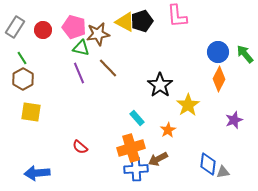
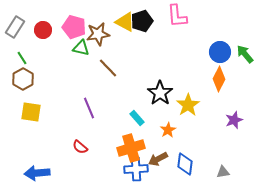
blue circle: moved 2 px right
purple line: moved 10 px right, 35 px down
black star: moved 8 px down
blue diamond: moved 23 px left
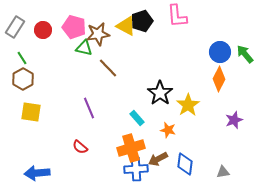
yellow triangle: moved 1 px right, 4 px down
green triangle: moved 3 px right
orange star: rotated 28 degrees counterclockwise
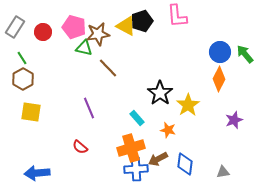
red circle: moved 2 px down
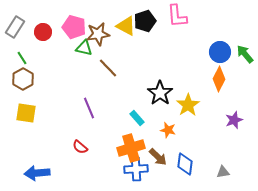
black pentagon: moved 3 px right
yellow square: moved 5 px left, 1 px down
brown arrow: moved 2 px up; rotated 108 degrees counterclockwise
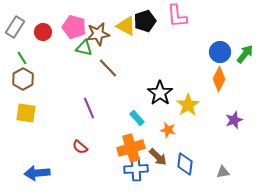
green arrow: rotated 78 degrees clockwise
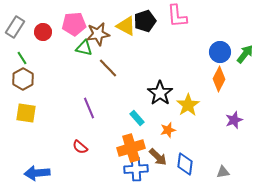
pink pentagon: moved 3 px up; rotated 20 degrees counterclockwise
orange star: rotated 28 degrees counterclockwise
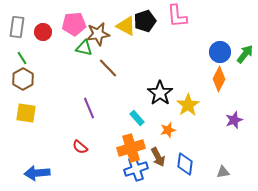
gray rectangle: moved 2 px right; rotated 25 degrees counterclockwise
brown arrow: rotated 18 degrees clockwise
blue cross: rotated 15 degrees counterclockwise
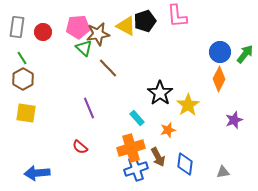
pink pentagon: moved 4 px right, 3 px down
green triangle: rotated 30 degrees clockwise
